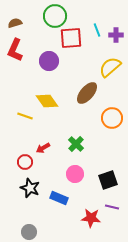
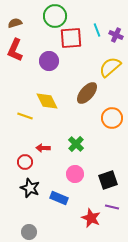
purple cross: rotated 24 degrees clockwise
yellow diamond: rotated 10 degrees clockwise
red arrow: rotated 32 degrees clockwise
red star: rotated 18 degrees clockwise
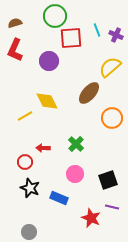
brown ellipse: moved 2 px right
yellow line: rotated 49 degrees counterclockwise
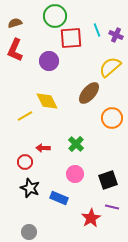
red star: rotated 18 degrees clockwise
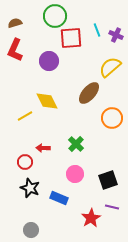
gray circle: moved 2 px right, 2 px up
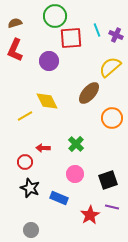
red star: moved 1 px left, 3 px up
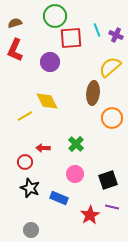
purple circle: moved 1 px right, 1 px down
brown ellipse: moved 4 px right; rotated 35 degrees counterclockwise
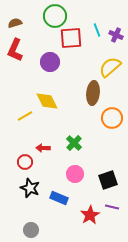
green cross: moved 2 px left, 1 px up
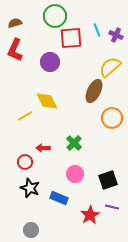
brown ellipse: moved 1 px right, 2 px up; rotated 20 degrees clockwise
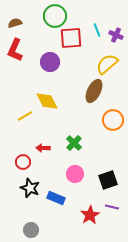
yellow semicircle: moved 3 px left, 3 px up
orange circle: moved 1 px right, 2 px down
red circle: moved 2 px left
blue rectangle: moved 3 px left
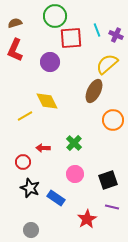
blue rectangle: rotated 12 degrees clockwise
red star: moved 3 px left, 4 px down
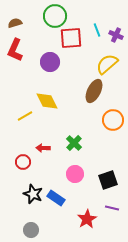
black star: moved 3 px right, 6 px down
purple line: moved 1 px down
